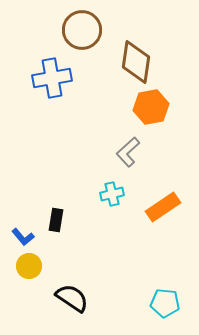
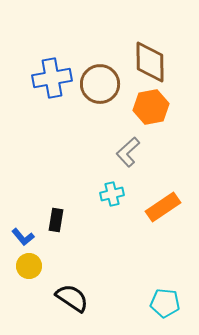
brown circle: moved 18 px right, 54 px down
brown diamond: moved 14 px right; rotated 9 degrees counterclockwise
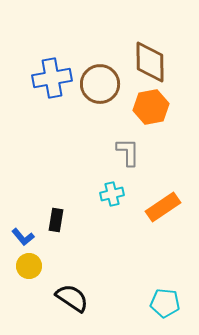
gray L-shape: rotated 132 degrees clockwise
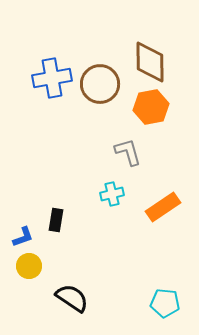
gray L-shape: rotated 16 degrees counterclockwise
blue L-shape: rotated 70 degrees counterclockwise
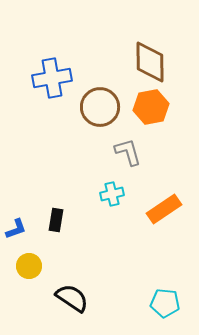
brown circle: moved 23 px down
orange rectangle: moved 1 px right, 2 px down
blue L-shape: moved 7 px left, 8 px up
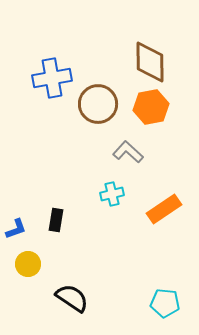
brown circle: moved 2 px left, 3 px up
gray L-shape: rotated 32 degrees counterclockwise
yellow circle: moved 1 px left, 2 px up
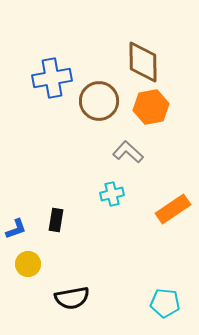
brown diamond: moved 7 px left
brown circle: moved 1 px right, 3 px up
orange rectangle: moved 9 px right
black semicircle: rotated 136 degrees clockwise
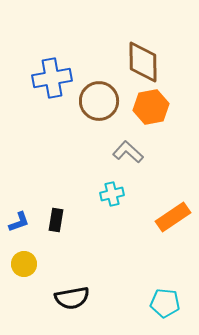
orange rectangle: moved 8 px down
blue L-shape: moved 3 px right, 7 px up
yellow circle: moved 4 px left
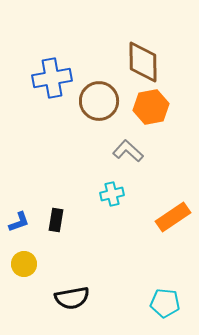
gray L-shape: moved 1 px up
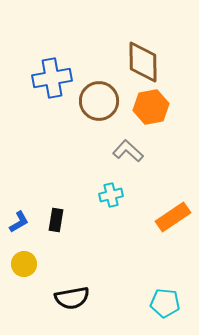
cyan cross: moved 1 px left, 1 px down
blue L-shape: rotated 10 degrees counterclockwise
